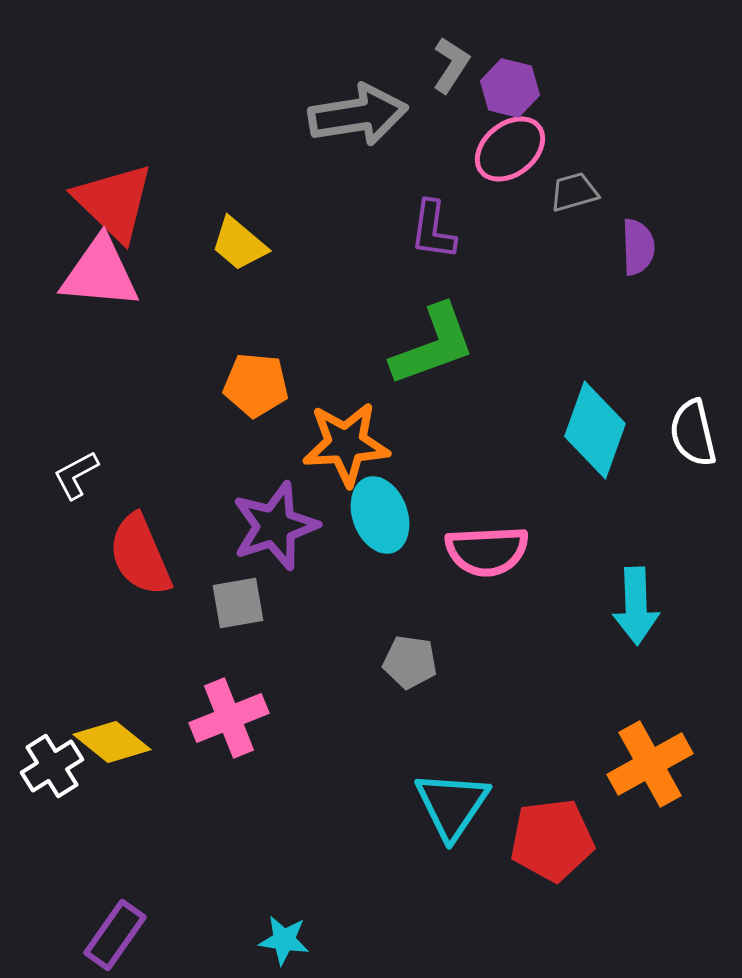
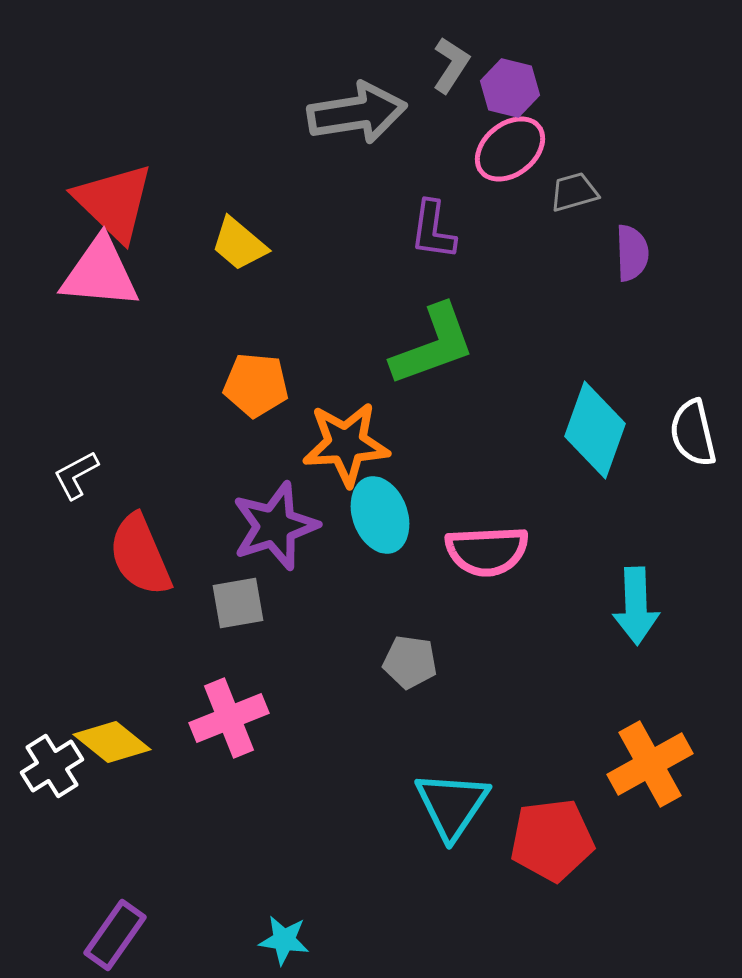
gray arrow: moved 1 px left, 2 px up
purple semicircle: moved 6 px left, 6 px down
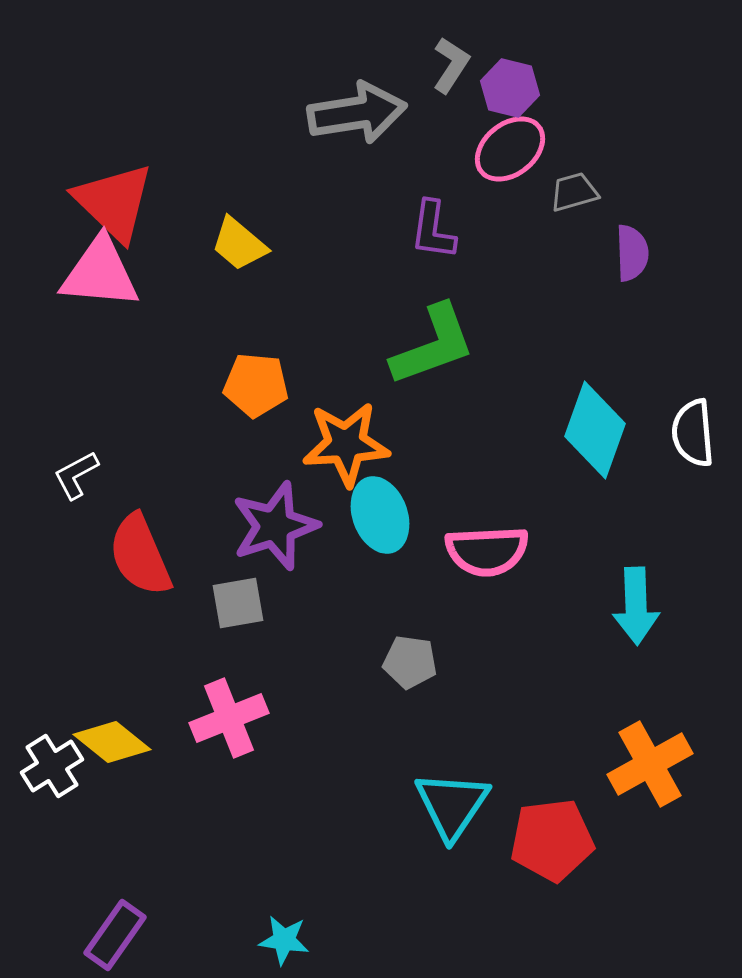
white semicircle: rotated 8 degrees clockwise
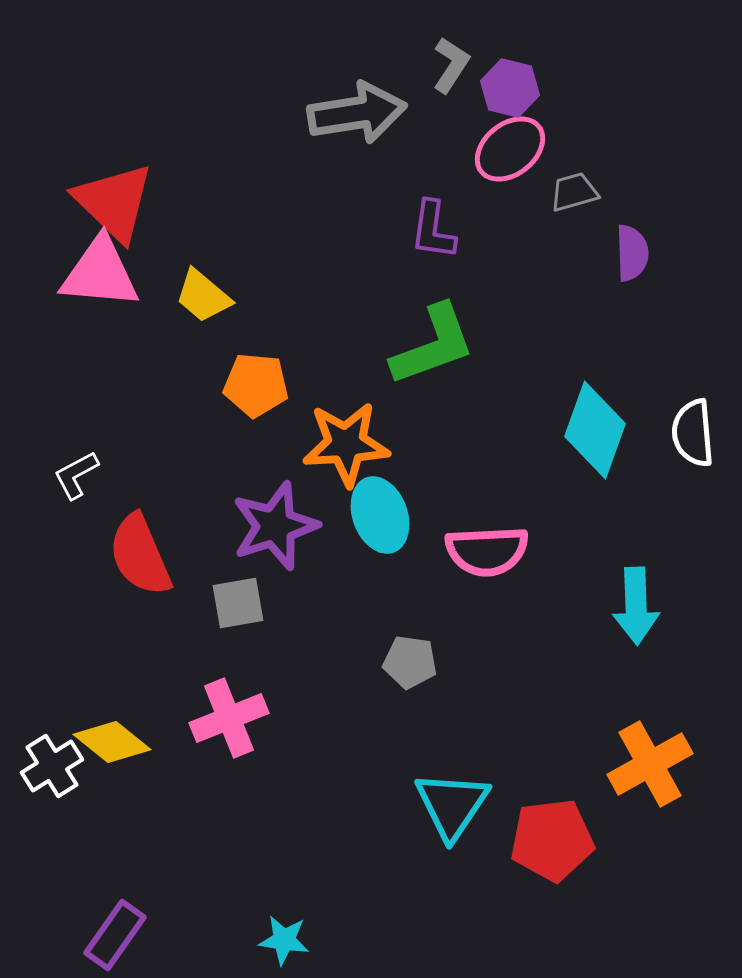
yellow trapezoid: moved 36 px left, 52 px down
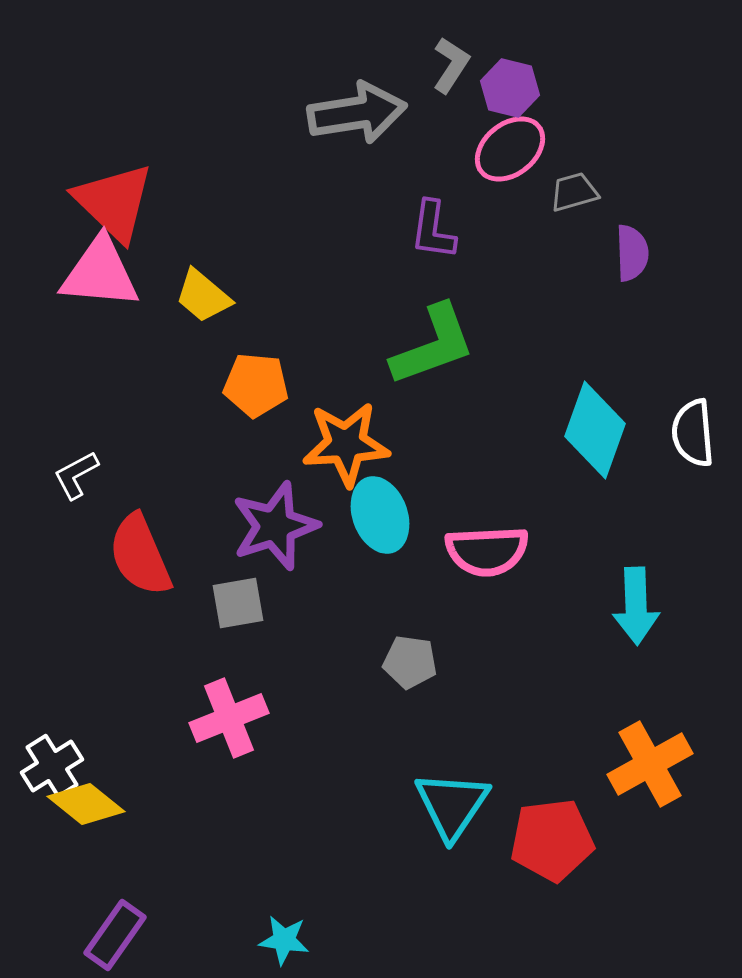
yellow diamond: moved 26 px left, 62 px down
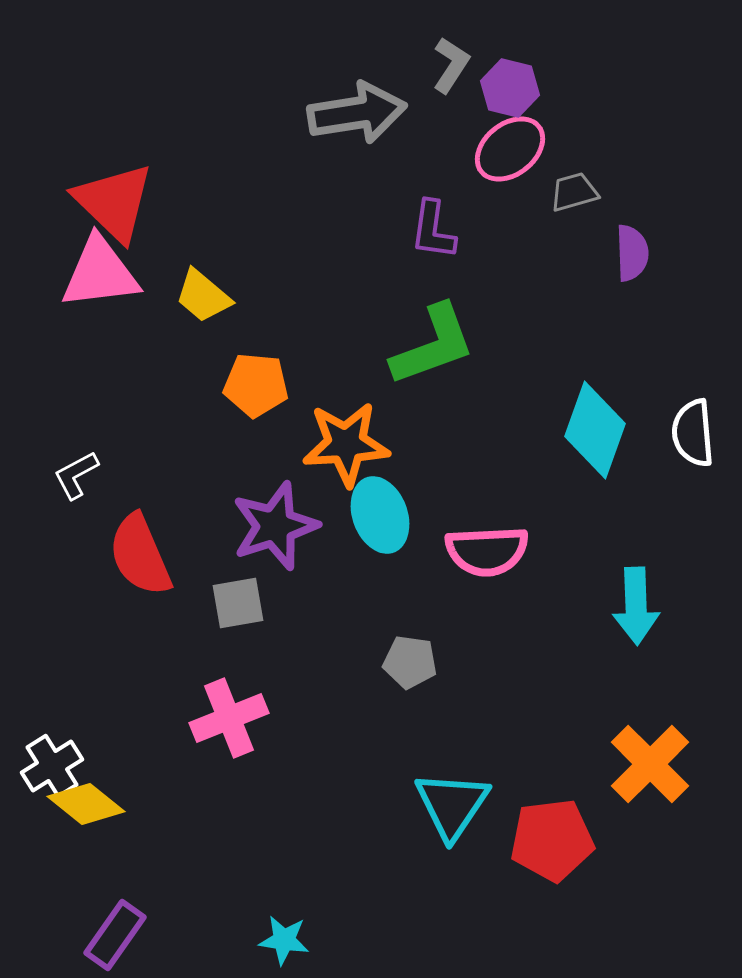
pink triangle: rotated 12 degrees counterclockwise
orange cross: rotated 16 degrees counterclockwise
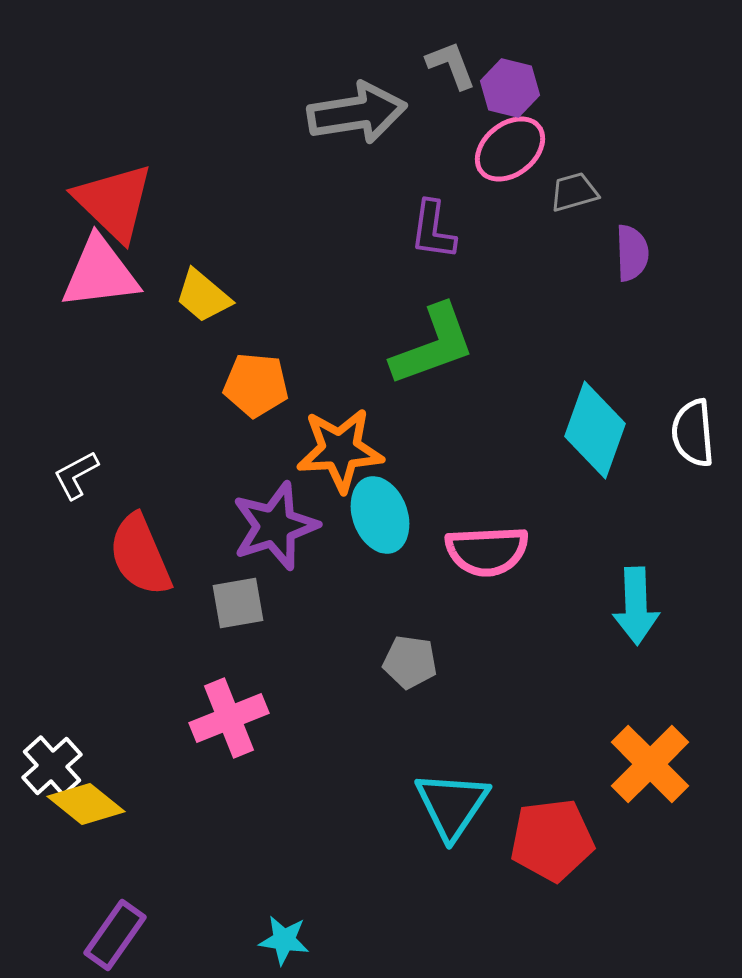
gray L-shape: rotated 54 degrees counterclockwise
orange star: moved 6 px left, 6 px down
white cross: rotated 10 degrees counterclockwise
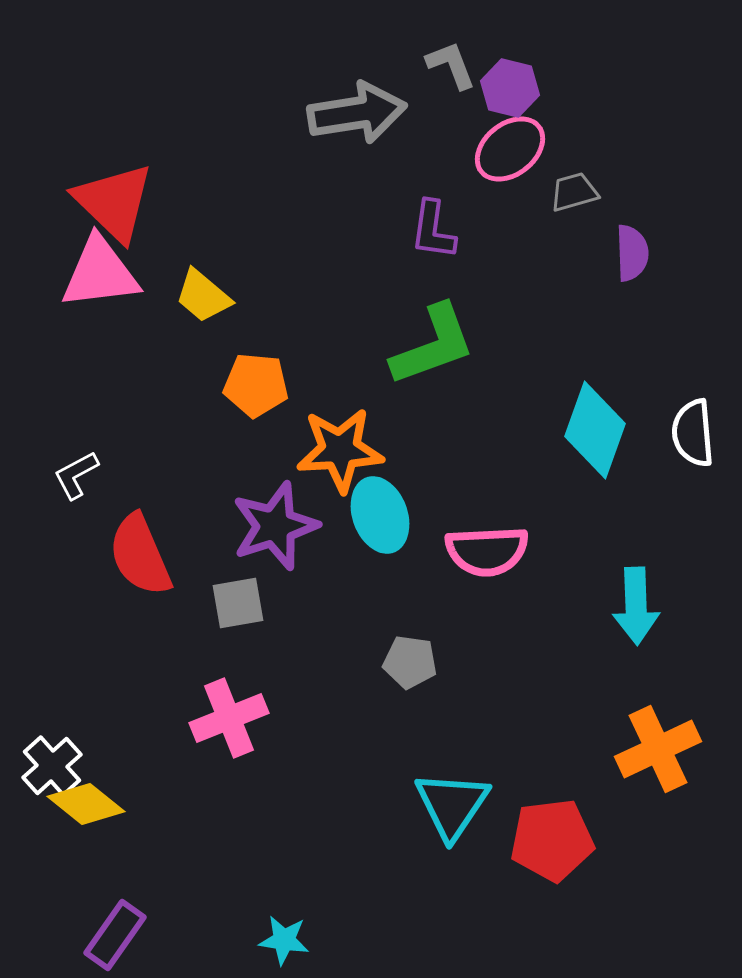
orange cross: moved 8 px right, 15 px up; rotated 20 degrees clockwise
